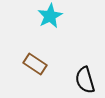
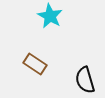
cyan star: rotated 15 degrees counterclockwise
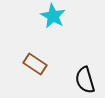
cyan star: moved 3 px right
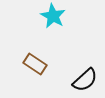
black semicircle: rotated 116 degrees counterclockwise
